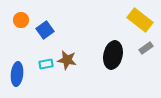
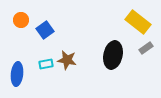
yellow rectangle: moved 2 px left, 2 px down
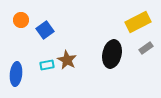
yellow rectangle: rotated 65 degrees counterclockwise
black ellipse: moved 1 px left, 1 px up
brown star: rotated 18 degrees clockwise
cyan rectangle: moved 1 px right, 1 px down
blue ellipse: moved 1 px left
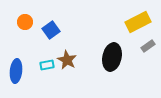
orange circle: moved 4 px right, 2 px down
blue square: moved 6 px right
gray rectangle: moved 2 px right, 2 px up
black ellipse: moved 3 px down
blue ellipse: moved 3 px up
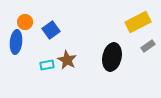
blue ellipse: moved 29 px up
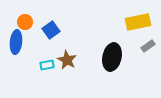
yellow rectangle: rotated 15 degrees clockwise
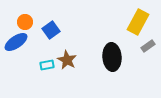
yellow rectangle: rotated 50 degrees counterclockwise
blue ellipse: rotated 50 degrees clockwise
black ellipse: rotated 16 degrees counterclockwise
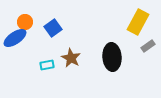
blue square: moved 2 px right, 2 px up
blue ellipse: moved 1 px left, 4 px up
brown star: moved 4 px right, 2 px up
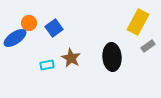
orange circle: moved 4 px right, 1 px down
blue square: moved 1 px right
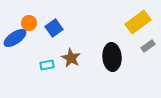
yellow rectangle: rotated 25 degrees clockwise
